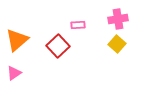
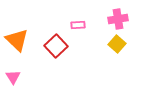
orange triangle: rotated 35 degrees counterclockwise
red square: moved 2 px left
pink triangle: moved 1 px left, 4 px down; rotated 28 degrees counterclockwise
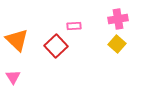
pink rectangle: moved 4 px left, 1 px down
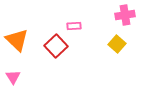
pink cross: moved 7 px right, 4 px up
